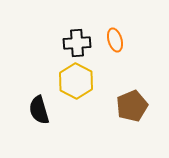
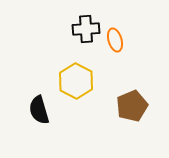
black cross: moved 9 px right, 14 px up
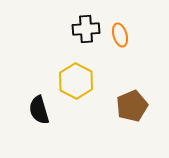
orange ellipse: moved 5 px right, 5 px up
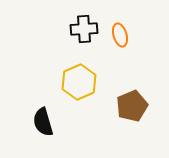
black cross: moved 2 px left
yellow hexagon: moved 3 px right, 1 px down; rotated 8 degrees clockwise
black semicircle: moved 4 px right, 12 px down
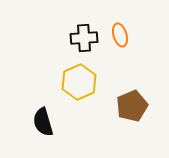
black cross: moved 9 px down
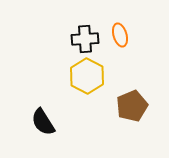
black cross: moved 1 px right, 1 px down
yellow hexagon: moved 8 px right, 6 px up; rotated 8 degrees counterclockwise
black semicircle: rotated 16 degrees counterclockwise
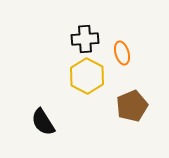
orange ellipse: moved 2 px right, 18 px down
